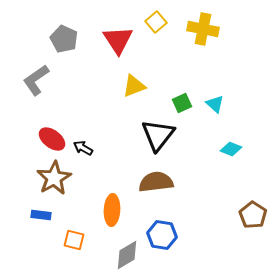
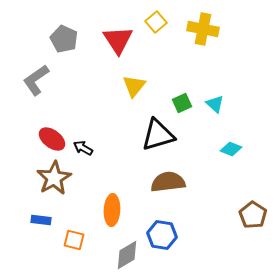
yellow triangle: rotated 30 degrees counterclockwise
black triangle: rotated 36 degrees clockwise
brown semicircle: moved 12 px right
blue rectangle: moved 5 px down
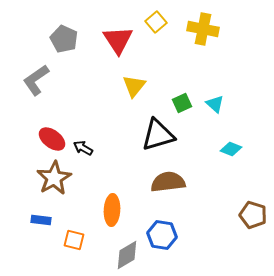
brown pentagon: rotated 16 degrees counterclockwise
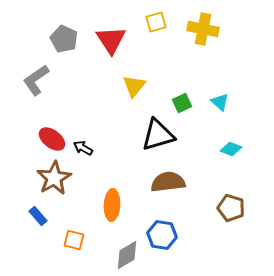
yellow square: rotated 25 degrees clockwise
red triangle: moved 7 px left
cyan triangle: moved 5 px right, 2 px up
orange ellipse: moved 5 px up
brown pentagon: moved 22 px left, 7 px up
blue rectangle: moved 3 px left, 4 px up; rotated 42 degrees clockwise
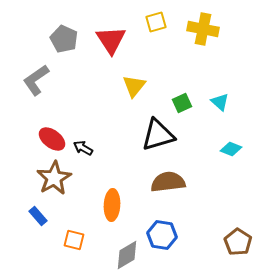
brown pentagon: moved 7 px right, 34 px down; rotated 16 degrees clockwise
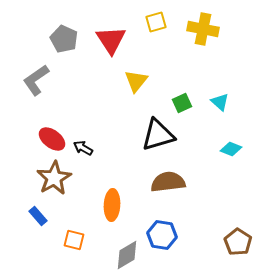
yellow triangle: moved 2 px right, 5 px up
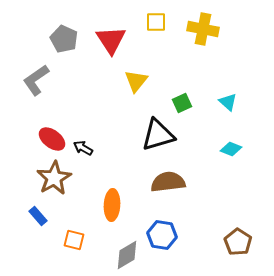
yellow square: rotated 15 degrees clockwise
cyan triangle: moved 8 px right
